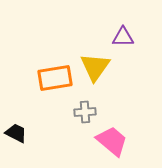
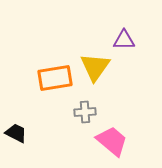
purple triangle: moved 1 px right, 3 px down
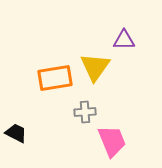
pink trapezoid: rotated 28 degrees clockwise
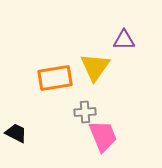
pink trapezoid: moved 9 px left, 5 px up
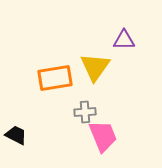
black trapezoid: moved 2 px down
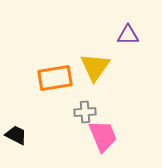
purple triangle: moved 4 px right, 5 px up
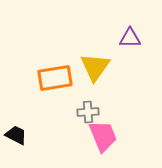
purple triangle: moved 2 px right, 3 px down
gray cross: moved 3 px right
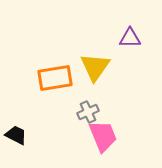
gray cross: rotated 20 degrees counterclockwise
